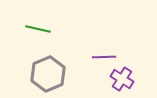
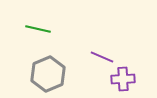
purple line: moved 2 px left; rotated 25 degrees clockwise
purple cross: moved 1 px right; rotated 35 degrees counterclockwise
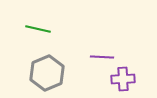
purple line: rotated 20 degrees counterclockwise
gray hexagon: moved 1 px left, 1 px up
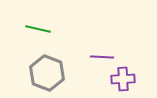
gray hexagon: rotated 16 degrees counterclockwise
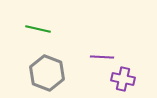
purple cross: rotated 15 degrees clockwise
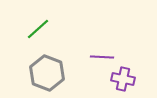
green line: rotated 55 degrees counterclockwise
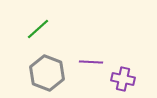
purple line: moved 11 px left, 5 px down
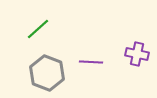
purple cross: moved 14 px right, 25 px up
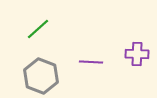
purple cross: rotated 10 degrees counterclockwise
gray hexagon: moved 6 px left, 3 px down
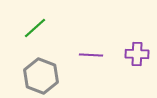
green line: moved 3 px left, 1 px up
purple line: moved 7 px up
